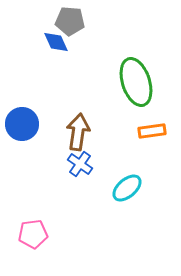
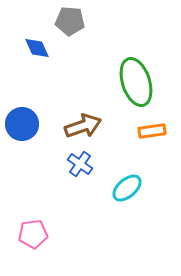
blue diamond: moved 19 px left, 6 px down
brown arrow: moved 5 px right, 6 px up; rotated 63 degrees clockwise
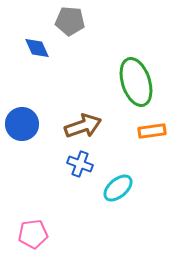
blue cross: rotated 15 degrees counterclockwise
cyan ellipse: moved 9 px left
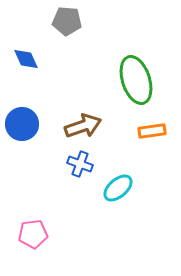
gray pentagon: moved 3 px left
blue diamond: moved 11 px left, 11 px down
green ellipse: moved 2 px up
